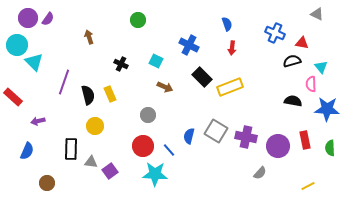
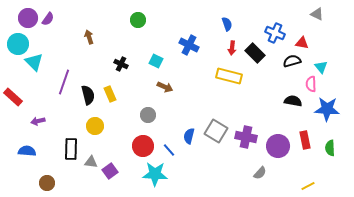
cyan circle at (17, 45): moved 1 px right, 1 px up
black rectangle at (202, 77): moved 53 px right, 24 px up
yellow rectangle at (230, 87): moved 1 px left, 11 px up; rotated 35 degrees clockwise
blue semicircle at (27, 151): rotated 108 degrees counterclockwise
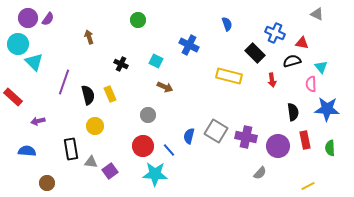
red arrow at (232, 48): moved 40 px right, 32 px down; rotated 16 degrees counterclockwise
black semicircle at (293, 101): moved 11 px down; rotated 72 degrees clockwise
black rectangle at (71, 149): rotated 10 degrees counterclockwise
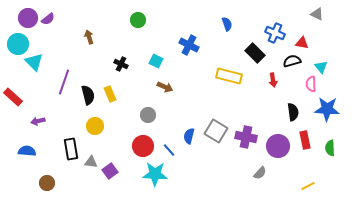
purple semicircle at (48, 19): rotated 16 degrees clockwise
red arrow at (272, 80): moved 1 px right
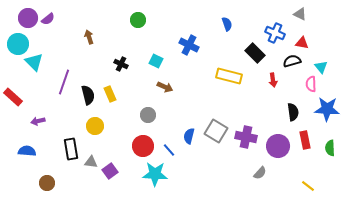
gray triangle at (317, 14): moved 17 px left
yellow line at (308, 186): rotated 64 degrees clockwise
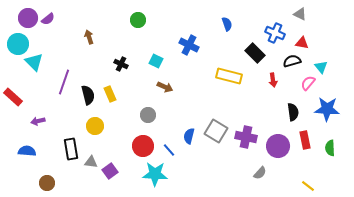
pink semicircle at (311, 84): moved 3 px left, 1 px up; rotated 42 degrees clockwise
